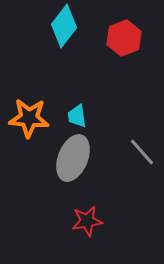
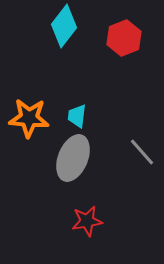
cyan trapezoid: rotated 15 degrees clockwise
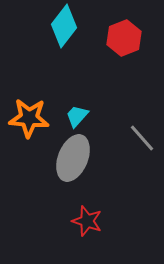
cyan trapezoid: rotated 35 degrees clockwise
gray line: moved 14 px up
red star: rotated 28 degrees clockwise
